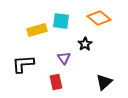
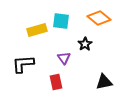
black triangle: rotated 30 degrees clockwise
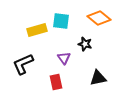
black star: rotated 24 degrees counterclockwise
black L-shape: rotated 20 degrees counterclockwise
black triangle: moved 6 px left, 4 px up
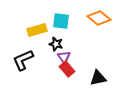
black star: moved 29 px left
purple triangle: moved 1 px up
black L-shape: moved 4 px up
red rectangle: moved 11 px right, 13 px up; rotated 28 degrees counterclockwise
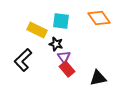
orange diamond: rotated 15 degrees clockwise
yellow rectangle: rotated 42 degrees clockwise
black L-shape: rotated 20 degrees counterclockwise
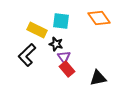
black L-shape: moved 4 px right, 5 px up
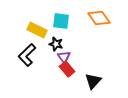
black triangle: moved 5 px left, 3 px down; rotated 36 degrees counterclockwise
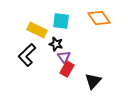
red rectangle: rotated 70 degrees clockwise
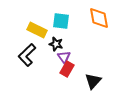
orange diamond: rotated 25 degrees clockwise
